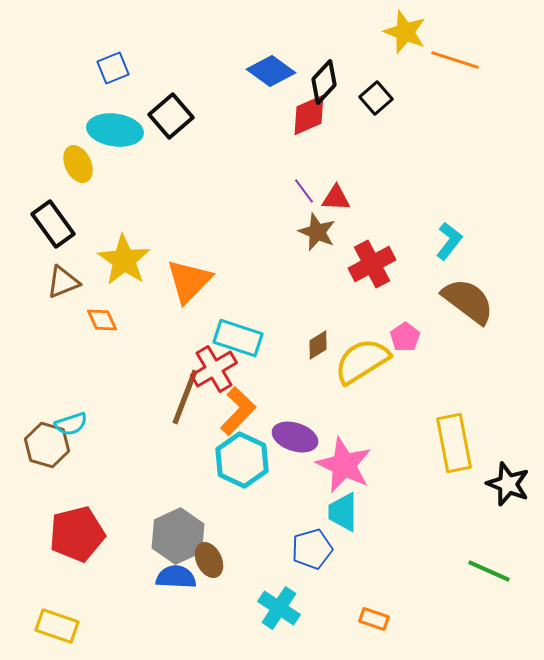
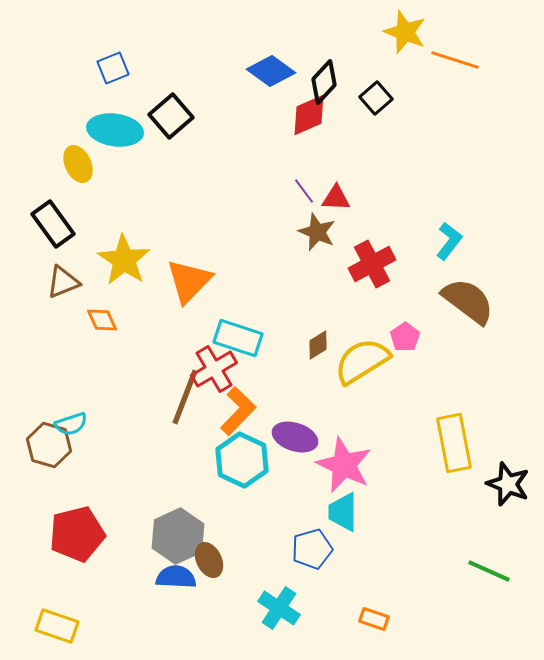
brown hexagon at (47, 445): moved 2 px right
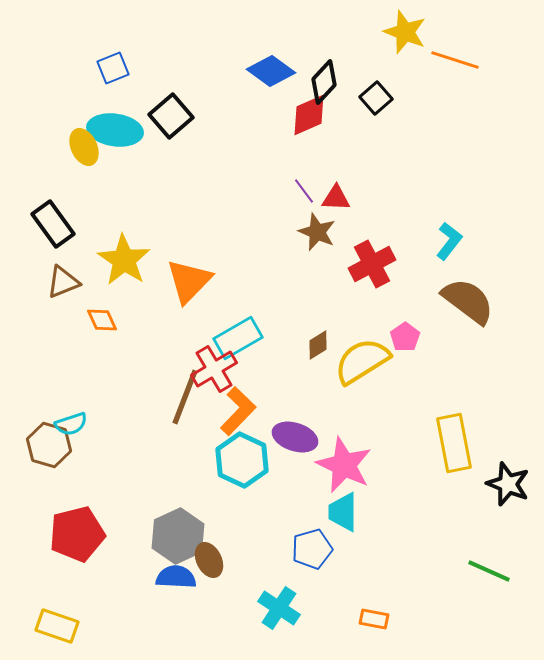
yellow ellipse at (78, 164): moved 6 px right, 17 px up
cyan rectangle at (238, 338): rotated 48 degrees counterclockwise
orange rectangle at (374, 619): rotated 8 degrees counterclockwise
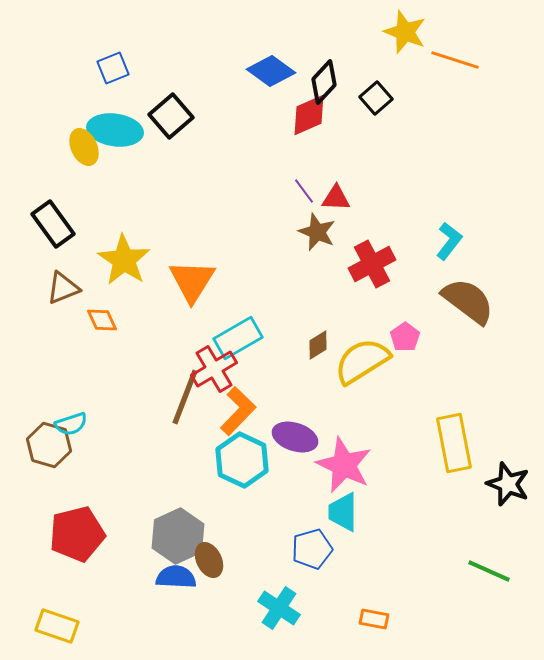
orange triangle at (189, 281): moved 3 px right; rotated 12 degrees counterclockwise
brown triangle at (63, 282): moved 6 px down
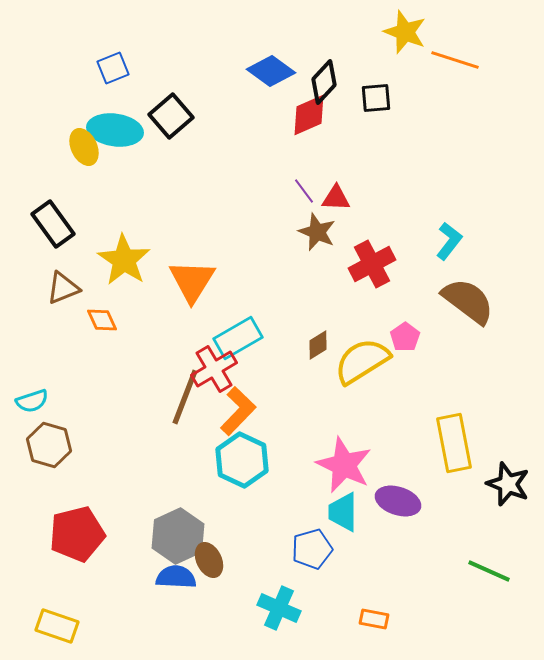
black square at (376, 98): rotated 36 degrees clockwise
cyan semicircle at (71, 424): moved 39 px left, 23 px up
purple ellipse at (295, 437): moved 103 px right, 64 px down
cyan cross at (279, 608): rotated 9 degrees counterclockwise
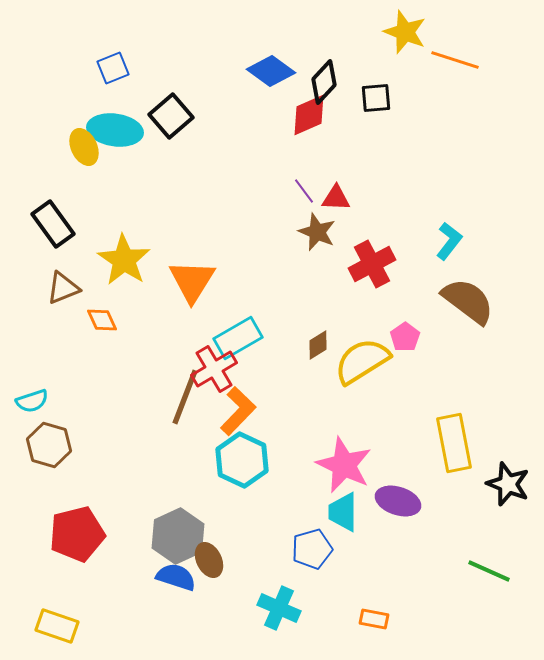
blue semicircle at (176, 577): rotated 15 degrees clockwise
